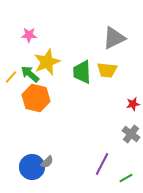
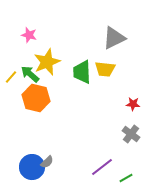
pink star: rotated 14 degrees clockwise
yellow trapezoid: moved 2 px left, 1 px up
red star: rotated 16 degrees clockwise
purple line: moved 3 px down; rotated 25 degrees clockwise
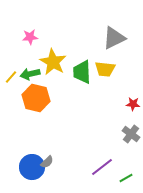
pink star: moved 1 px right, 2 px down; rotated 21 degrees counterclockwise
yellow star: moved 6 px right; rotated 20 degrees counterclockwise
green arrow: rotated 54 degrees counterclockwise
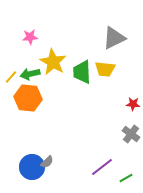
orange hexagon: moved 8 px left; rotated 8 degrees counterclockwise
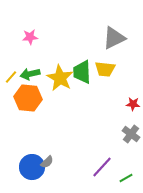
yellow star: moved 7 px right, 16 px down
purple line: rotated 10 degrees counterclockwise
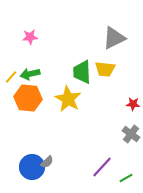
yellow star: moved 8 px right, 21 px down
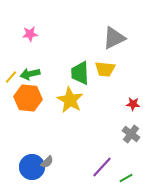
pink star: moved 3 px up
green trapezoid: moved 2 px left, 1 px down
yellow star: moved 2 px right, 1 px down
